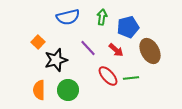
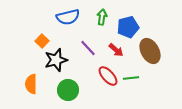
orange square: moved 4 px right, 1 px up
orange semicircle: moved 8 px left, 6 px up
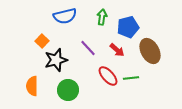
blue semicircle: moved 3 px left, 1 px up
red arrow: moved 1 px right
orange semicircle: moved 1 px right, 2 px down
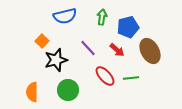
red ellipse: moved 3 px left
orange semicircle: moved 6 px down
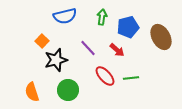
brown ellipse: moved 11 px right, 14 px up
orange semicircle: rotated 18 degrees counterclockwise
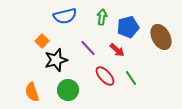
green line: rotated 63 degrees clockwise
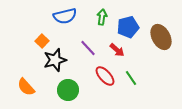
black star: moved 1 px left
orange semicircle: moved 6 px left, 5 px up; rotated 24 degrees counterclockwise
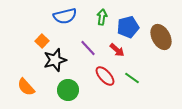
green line: moved 1 px right; rotated 21 degrees counterclockwise
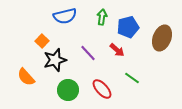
brown ellipse: moved 1 px right, 1 px down; rotated 50 degrees clockwise
purple line: moved 5 px down
red ellipse: moved 3 px left, 13 px down
orange semicircle: moved 10 px up
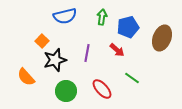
purple line: moved 1 px left; rotated 54 degrees clockwise
green circle: moved 2 px left, 1 px down
